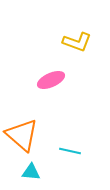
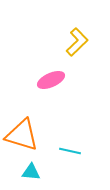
yellow L-shape: rotated 64 degrees counterclockwise
orange triangle: rotated 24 degrees counterclockwise
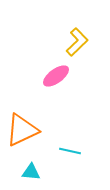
pink ellipse: moved 5 px right, 4 px up; rotated 12 degrees counterclockwise
orange triangle: moved 5 px up; rotated 42 degrees counterclockwise
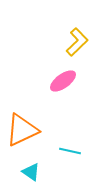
pink ellipse: moved 7 px right, 5 px down
cyan triangle: rotated 30 degrees clockwise
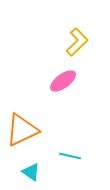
cyan line: moved 5 px down
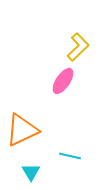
yellow L-shape: moved 1 px right, 5 px down
pink ellipse: rotated 20 degrees counterclockwise
cyan triangle: rotated 24 degrees clockwise
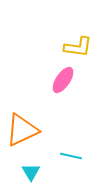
yellow L-shape: rotated 52 degrees clockwise
pink ellipse: moved 1 px up
cyan line: moved 1 px right
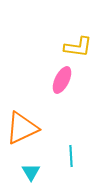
pink ellipse: moved 1 px left; rotated 8 degrees counterclockwise
orange triangle: moved 2 px up
cyan line: rotated 75 degrees clockwise
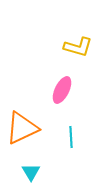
yellow L-shape: rotated 8 degrees clockwise
pink ellipse: moved 10 px down
cyan line: moved 19 px up
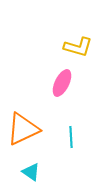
pink ellipse: moved 7 px up
orange triangle: moved 1 px right, 1 px down
cyan triangle: rotated 24 degrees counterclockwise
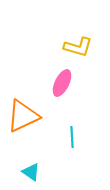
orange triangle: moved 13 px up
cyan line: moved 1 px right
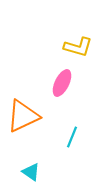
cyan line: rotated 25 degrees clockwise
